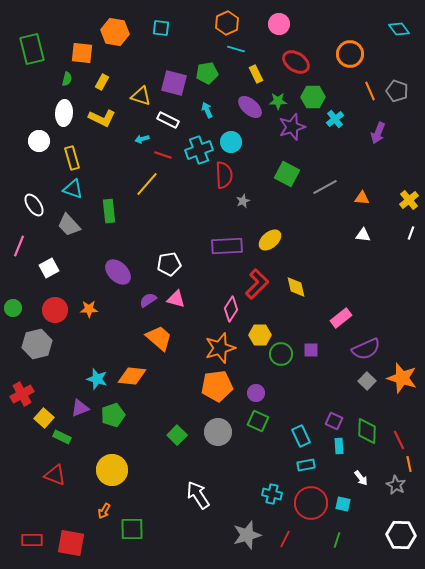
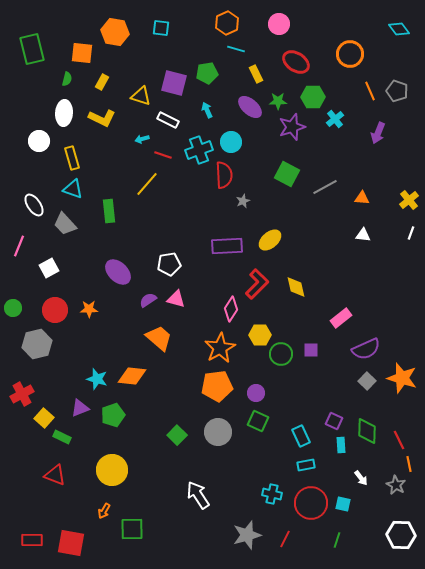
gray trapezoid at (69, 225): moved 4 px left, 1 px up
orange star at (220, 348): rotated 12 degrees counterclockwise
cyan rectangle at (339, 446): moved 2 px right, 1 px up
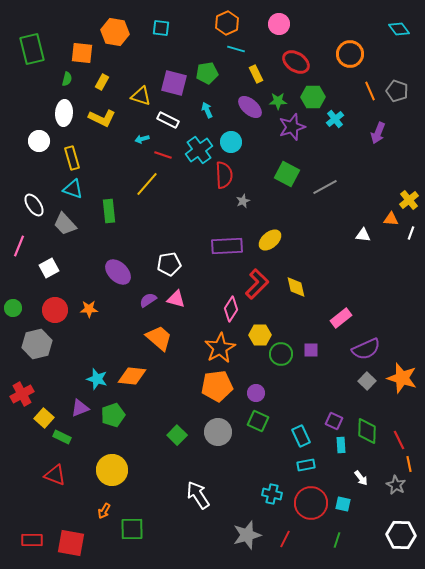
cyan cross at (199, 150): rotated 16 degrees counterclockwise
orange triangle at (362, 198): moved 29 px right, 21 px down
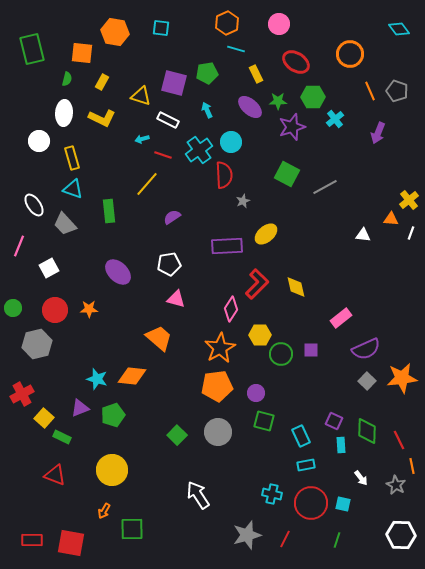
yellow ellipse at (270, 240): moved 4 px left, 6 px up
purple semicircle at (148, 300): moved 24 px right, 83 px up
orange star at (402, 378): rotated 24 degrees counterclockwise
green square at (258, 421): moved 6 px right; rotated 10 degrees counterclockwise
orange line at (409, 464): moved 3 px right, 2 px down
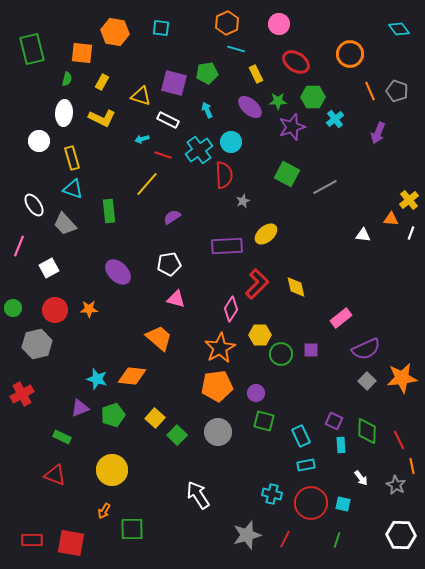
yellow square at (44, 418): moved 111 px right
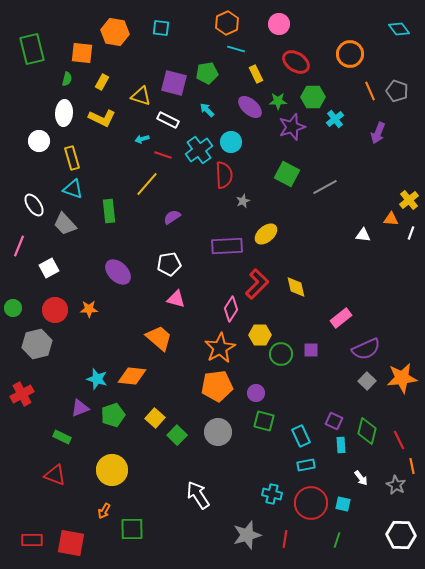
cyan arrow at (207, 110): rotated 21 degrees counterclockwise
green diamond at (367, 431): rotated 12 degrees clockwise
red line at (285, 539): rotated 18 degrees counterclockwise
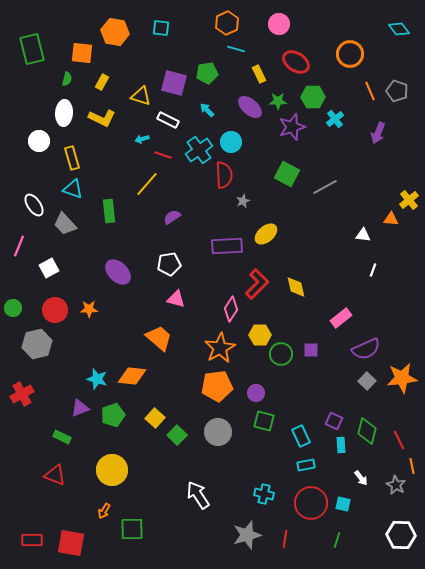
yellow rectangle at (256, 74): moved 3 px right
white line at (411, 233): moved 38 px left, 37 px down
cyan cross at (272, 494): moved 8 px left
